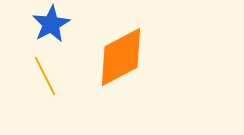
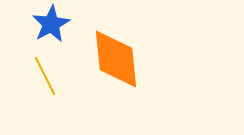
orange diamond: moved 5 px left, 2 px down; rotated 68 degrees counterclockwise
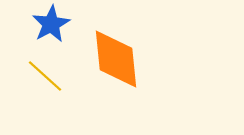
yellow line: rotated 21 degrees counterclockwise
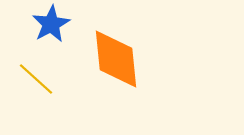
yellow line: moved 9 px left, 3 px down
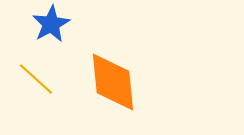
orange diamond: moved 3 px left, 23 px down
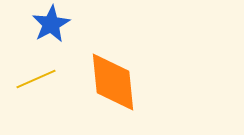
yellow line: rotated 66 degrees counterclockwise
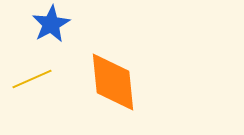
yellow line: moved 4 px left
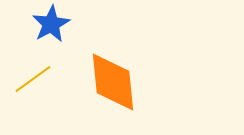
yellow line: moved 1 px right; rotated 12 degrees counterclockwise
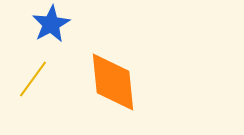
yellow line: rotated 18 degrees counterclockwise
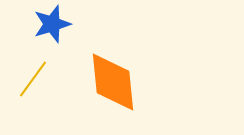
blue star: moved 1 px right; rotated 12 degrees clockwise
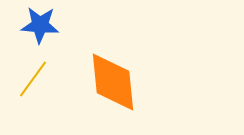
blue star: moved 12 px left, 1 px down; rotated 21 degrees clockwise
